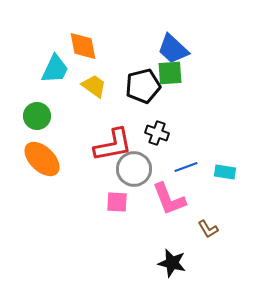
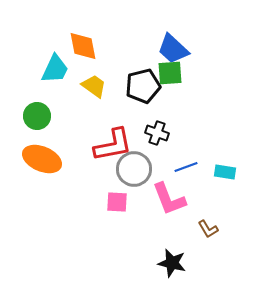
orange ellipse: rotated 21 degrees counterclockwise
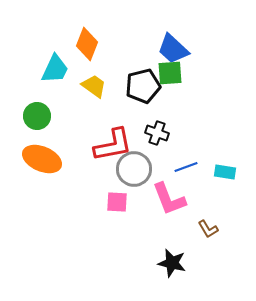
orange diamond: moved 4 px right, 2 px up; rotated 32 degrees clockwise
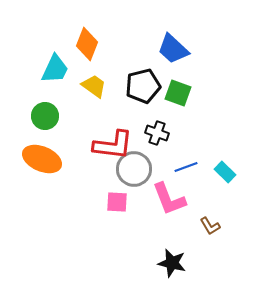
green square: moved 8 px right, 20 px down; rotated 24 degrees clockwise
green circle: moved 8 px right
red L-shape: rotated 18 degrees clockwise
cyan rectangle: rotated 35 degrees clockwise
brown L-shape: moved 2 px right, 3 px up
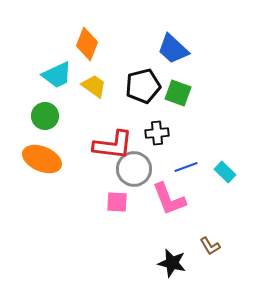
cyan trapezoid: moved 2 px right, 6 px down; rotated 40 degrees clockwise
black cross: rotated 25 degrees counterclockwise
brown L-shape: moved 20 px down
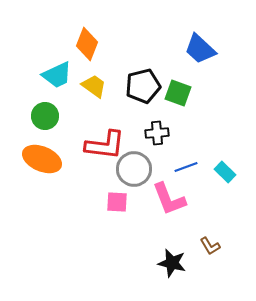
blue trapezoid: moved 27 px right
red L-shape: moved 8 px left
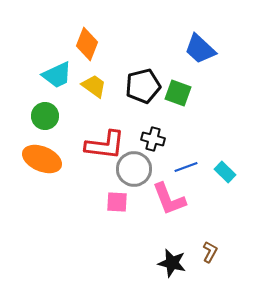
black cross: moved 4 px left, 6 px down; rotated 20 degrees clockwise
brown L-shape: moved 6 px down; rotated 120 degrees counterclockwise
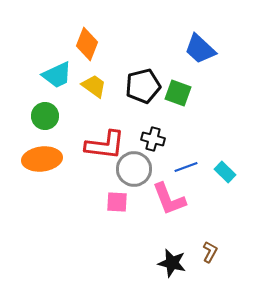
orange ellipse: rotated 30 degrees counterclockwise
